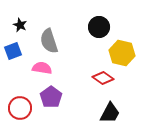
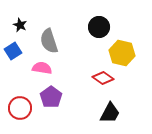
blue square: rotated 12 degrees counterclockwise
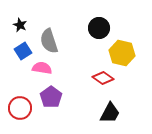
black circle: moved 1 px down
blue square: moved 10 px right
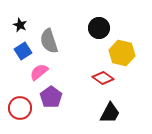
pink semicircle: moved 3 px left, 4 px down; rotated 48 degrees counterclockwise
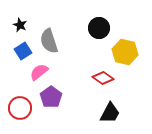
yellow hexagon: moved 3 px right, 1 px up
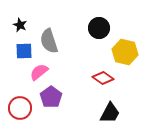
blue square: moved 1 px right; rotated 30 degrees clockwise
